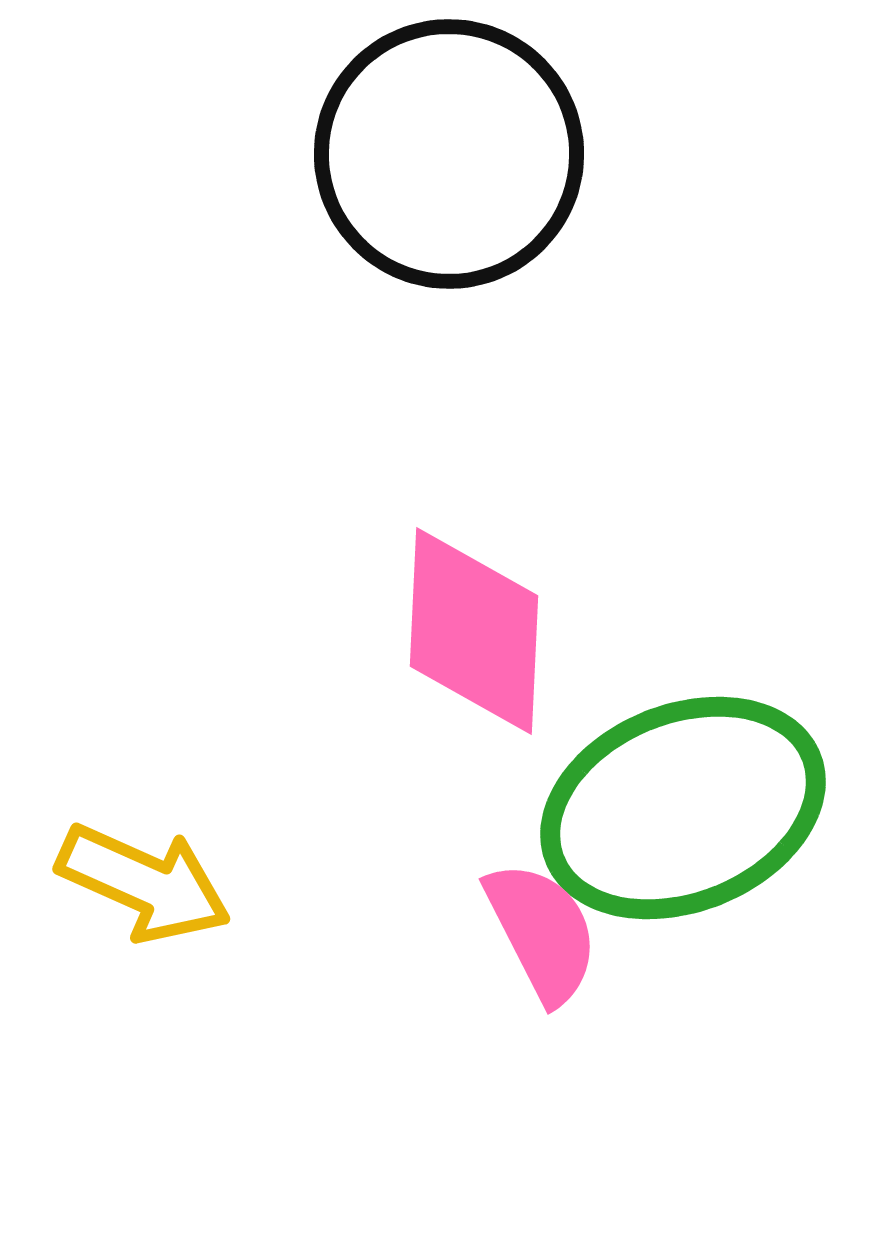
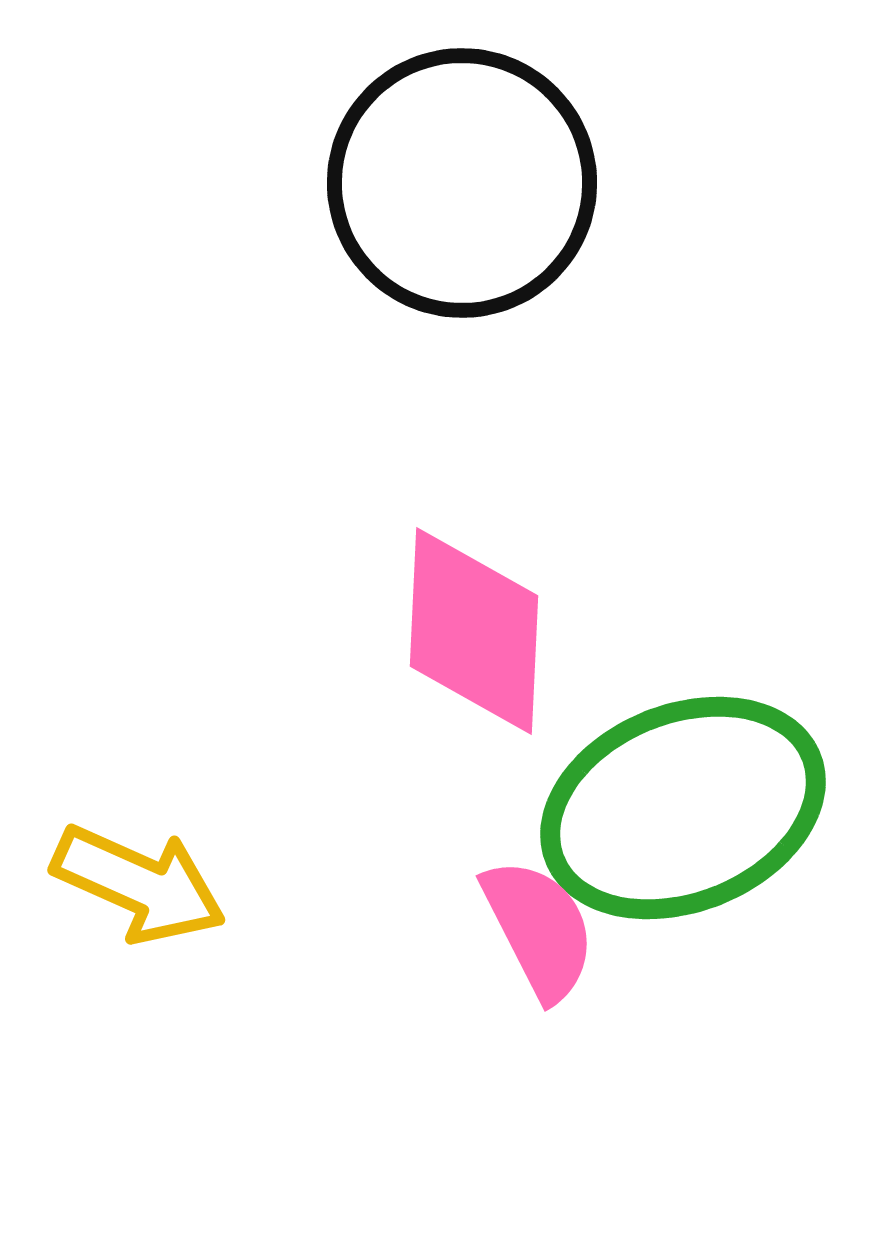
black circle: moved 13 px right, 29 px down
yellow arrow: moved 5 px left, 1 px down
pink semicircle: moved 3 px left, 3 px up
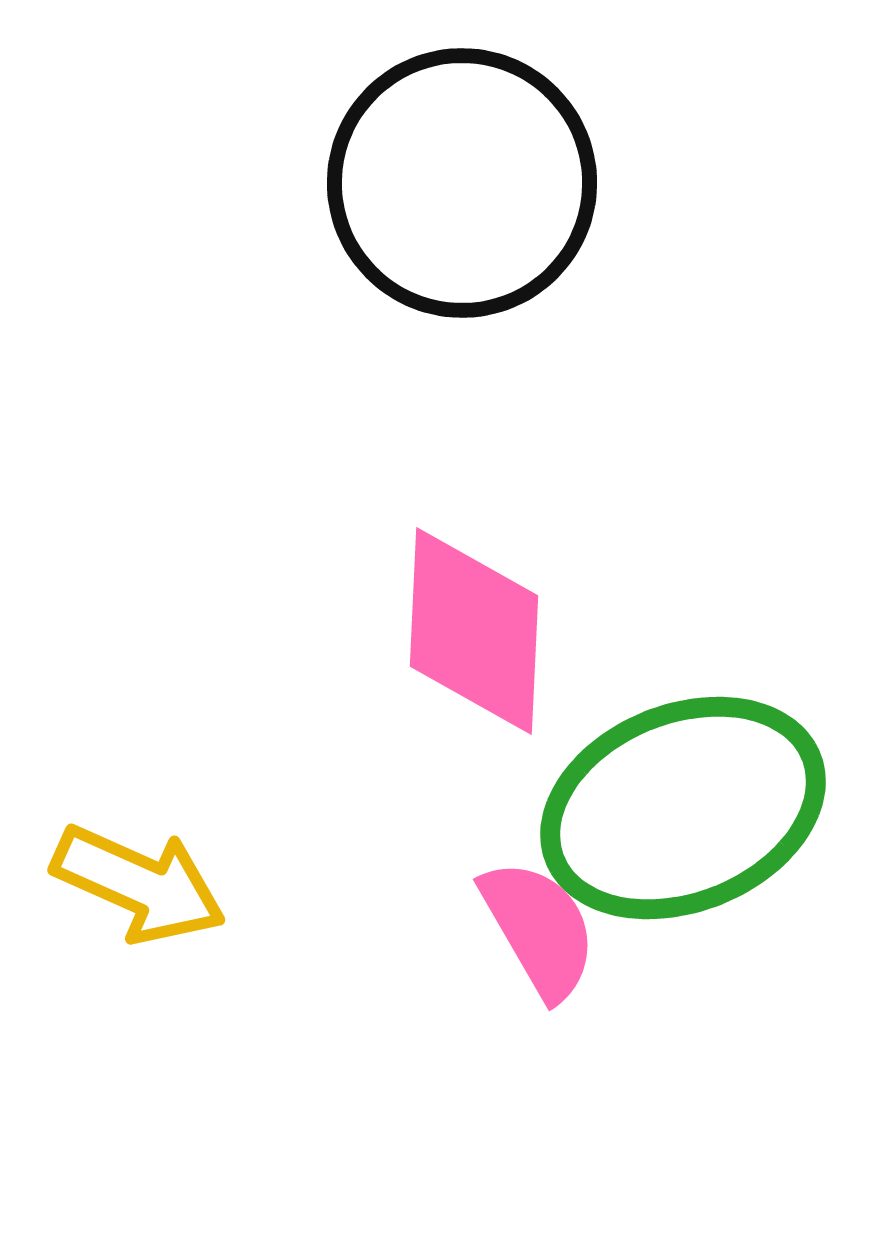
pink semicircle: rotated 3 degrees counterclockwise
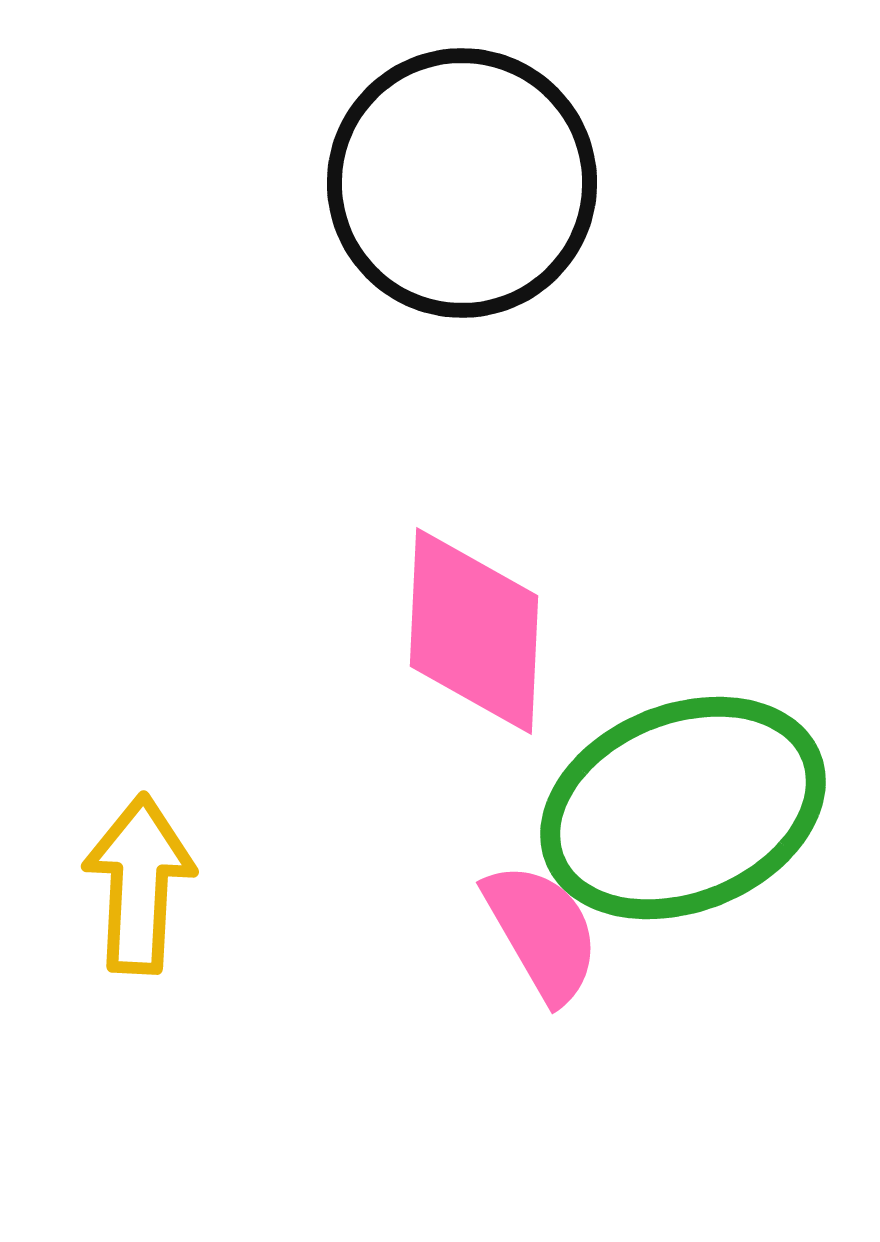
yellow arrow: rotated 111 degrees counterclockwise
pink semicircle: moved 3 px right, 3 px down
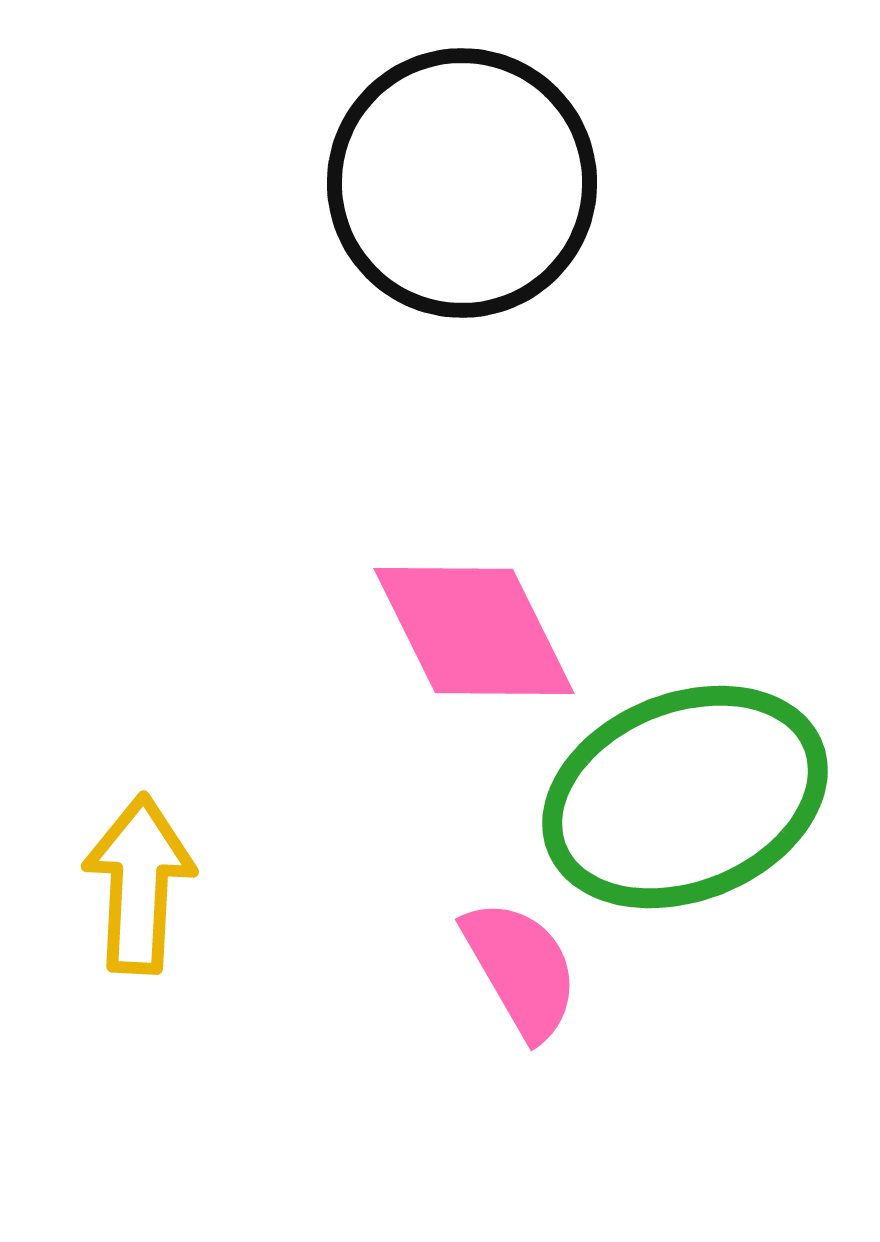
pink diamond: rotated 29 degrees counterclockwise
green ellipse: moved 2 px right, 11 px up
pink semicircle: moved 21 px left, 37 px down
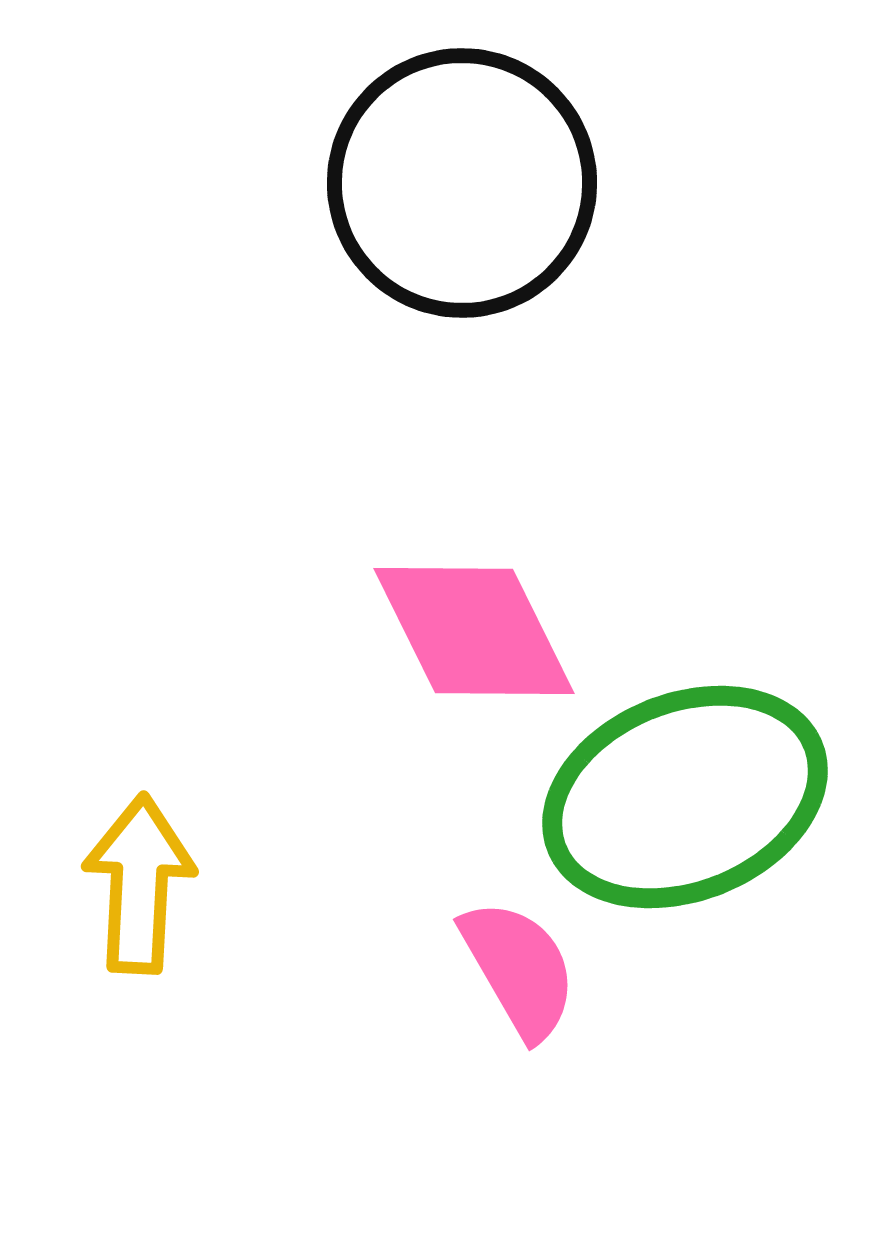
pink semicircle: moved 2 px left
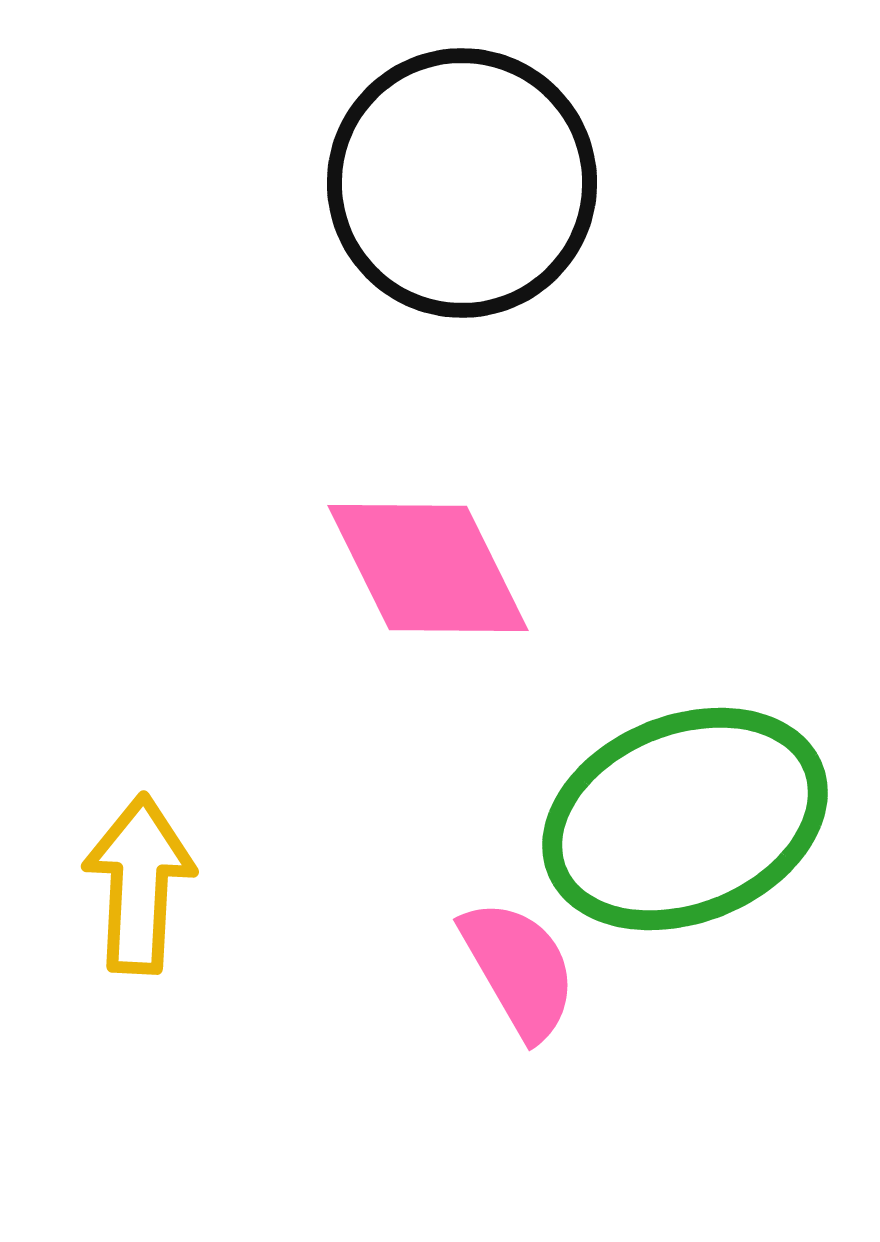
pink diamond: moved 46 px left, 63 px up
green ellipse: moved 22 px down
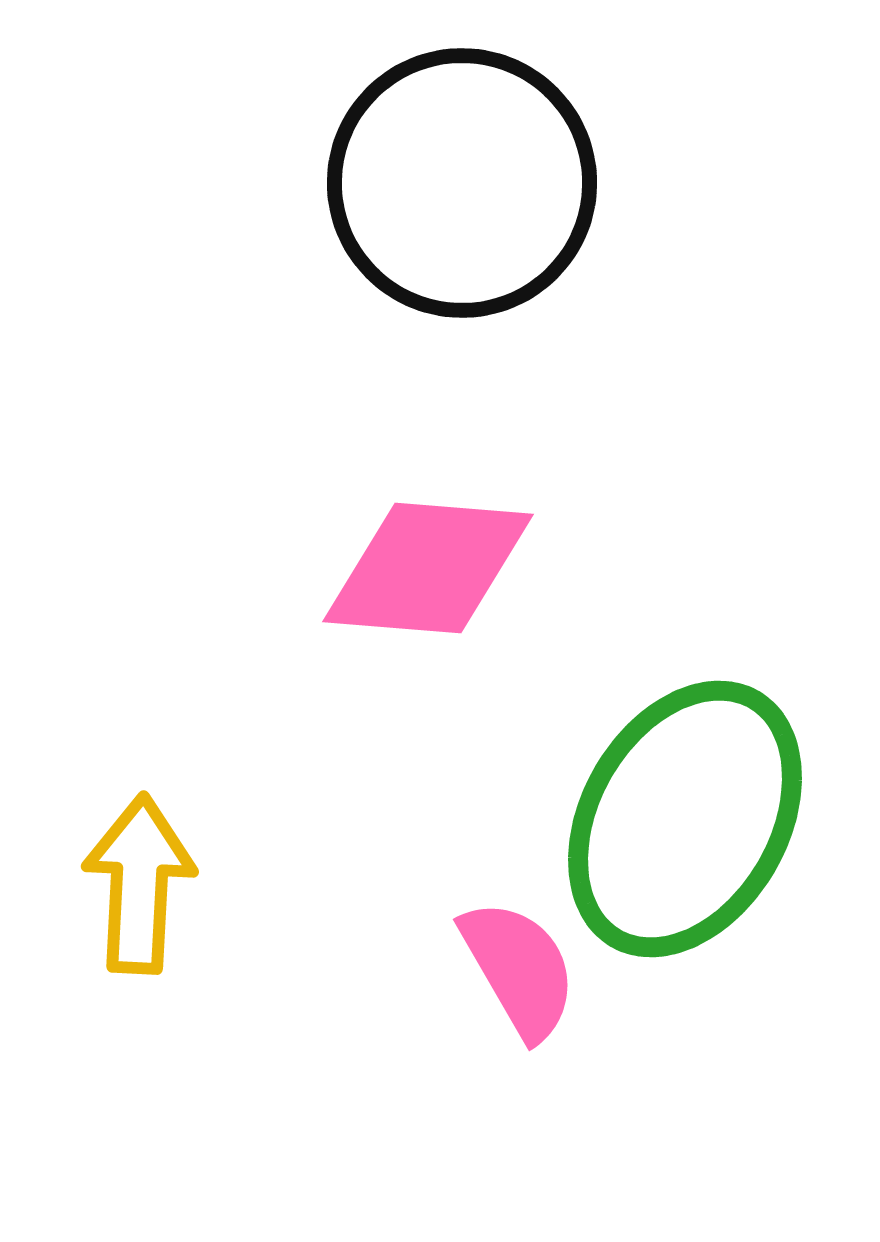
pink diamond: rotated 59 degrees counterclockwise
green ellipse: rotated 38 degrees counterclockwise
